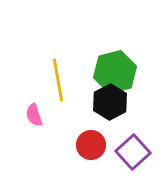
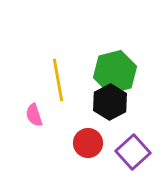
red circle: moved 3 px left, 2 px up
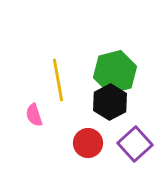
purple square: moved 2 px right, 8 px up
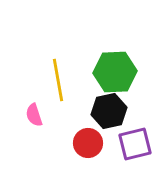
green hexagon: rotated 12 degrees clockwise
black hexagon: moved 1 px left, 9 px down; rotated 16 degrees clockwise
purple square: rotated 28 degrees clockwise
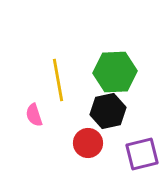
black hexagon: moved 1 px left
purple square: moved 7 px right, 10 px down
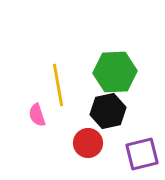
yellow line: moved 5 px down
pink semicircle: moved 3 px right
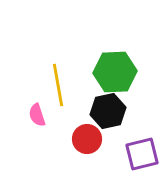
red circle: moved 1 px left, 4 px up
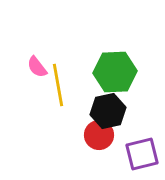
pink semicircle: moved 48 px up; rotated 20 degrees counterclockwise
red circle: moved 12 px right, 4 px up
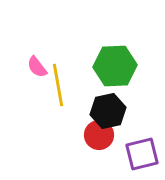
green hexagon: moved 6 px up
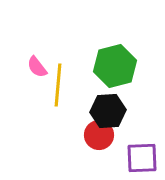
green hexagon: rotated 12 degrees counterclockwise
yellow line: rotated 15 degrees clockwise
black hexagon: rotated 8 degrees clockwise
purple square: moved 4 px down; rotated 12 degrees clockwise
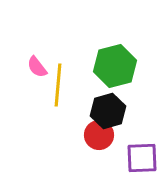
black hexagon: rotated 12 degrees counterclockwise
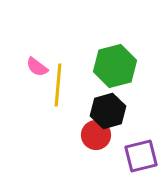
pink semicircle: rotated 15 degrees counterclockwise
red circle: moved 3 px left
purple square: moved 1 px left, 2 px up; rotated 12 degrees counterclockwise
